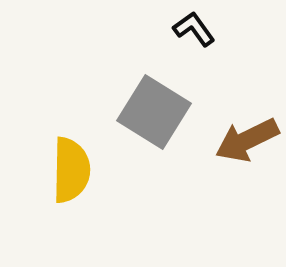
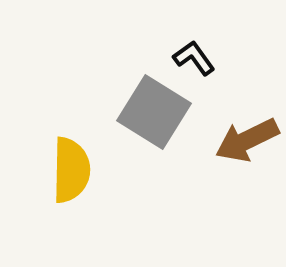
black L-shape: moved 29 px down
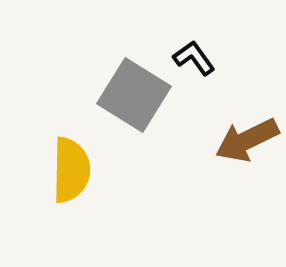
gray square: moved 20 px left, 17 px up
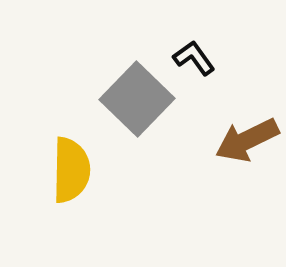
gray square: moved 3 px right, 4 px down; rotated 12 degrees clockwise
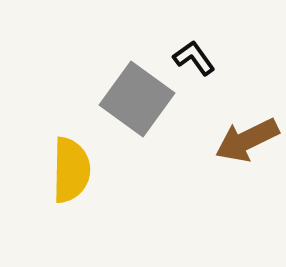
gray square: rotated 8 degrees counterclockwise
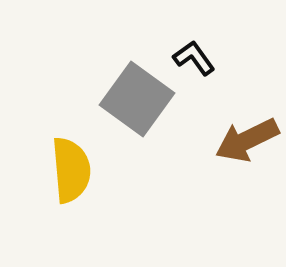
yellow semicircle: rotated 6 degrees counterclockwise
